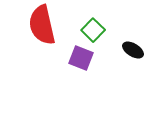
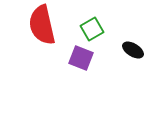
green square: moved 1 px left, 1 px up; rotated 15 degrees clockwise
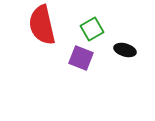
black ellipse: moved 8 px left; rotated 15 degrees counterclockwise
